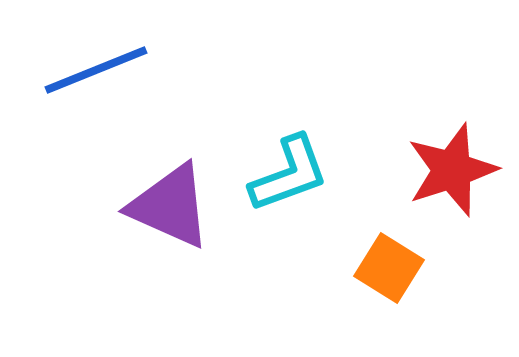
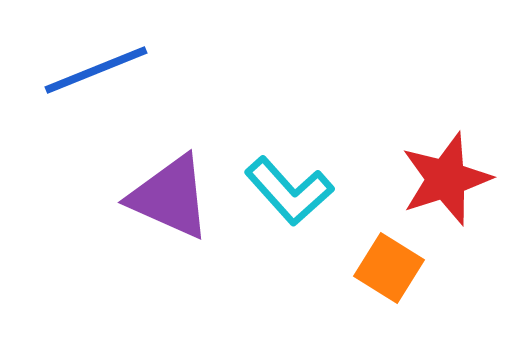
red star: moved 6 px left, 9 px down
cyan L-shape: moved 17 px down; rotated 68 degrees clockwise
purple triangle: moved 9 px up
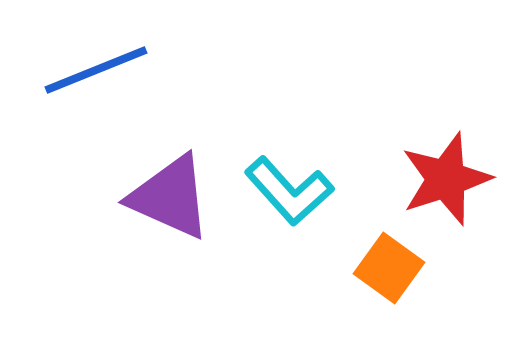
orange square: rotated 4 degrees clockwise
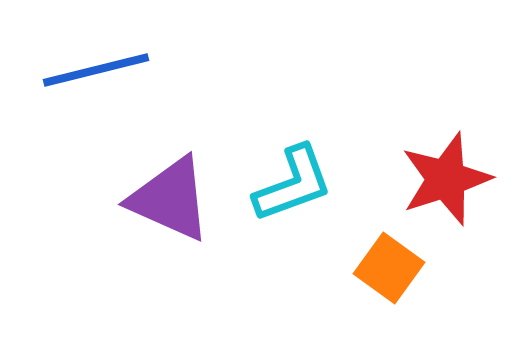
blue line: rotated 8 degrees clockwise
cyan L-shape: moved 4 px right, 7 px up; rotated 68 degrees counterclockwise
purple triangle: moved 2 px down
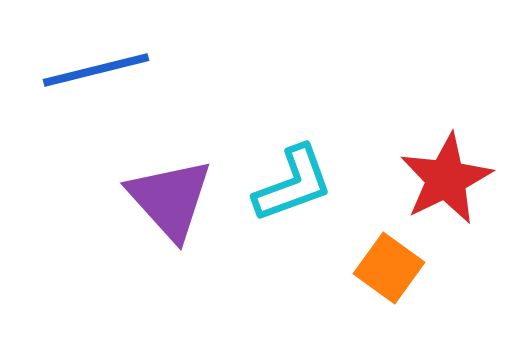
red star: rotated 8 degrees counterclockwise
purple triangle: rotated 24 degrees clockwise
